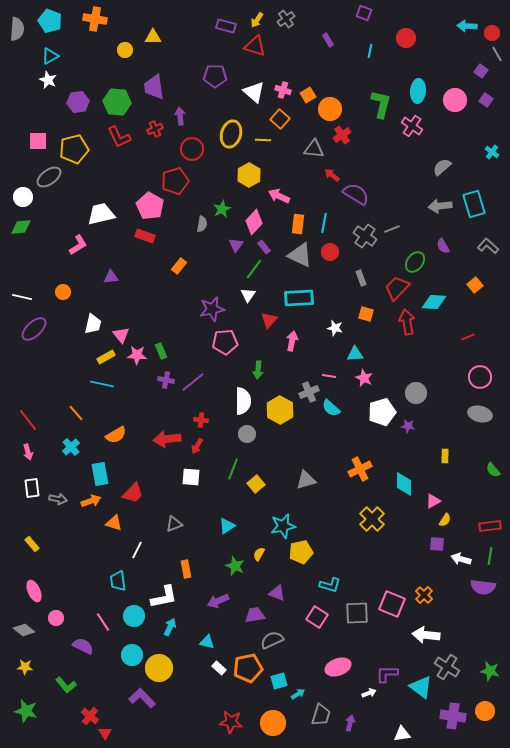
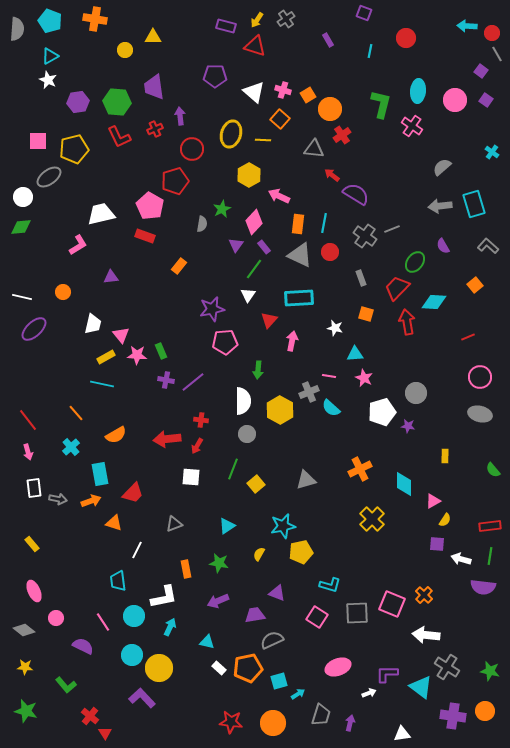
white rectangle at (32, 488): moved 2 px right
green star at (235, 566): moved 16 px left, 3 px up; rotated 12 degrees counterclockwise
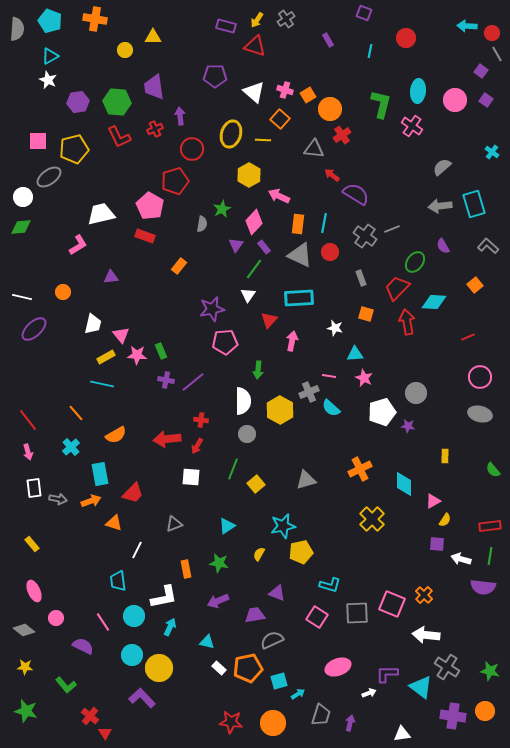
pink cross at (283, 90): moved 2 px right
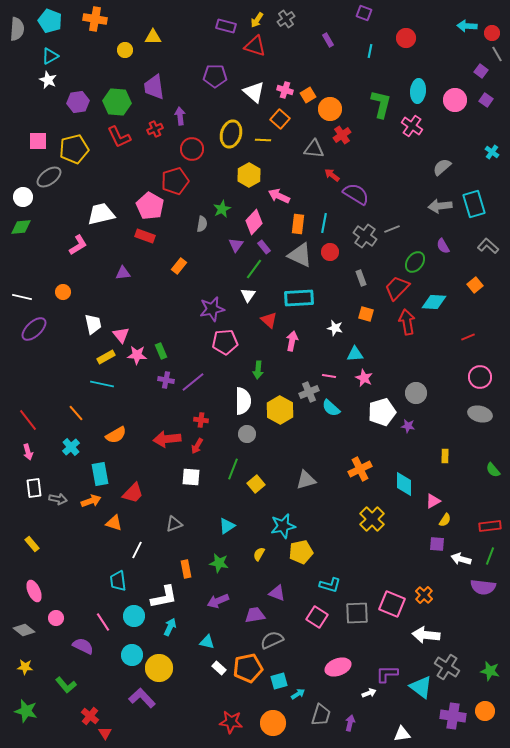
purple triangle at (111, 277): moved 12 px right, 4 px up
red triangle at (269, 320): rotated 30 degrees counterclockwise
white trapezoid at (93, 324): rotated 25 degrees counterclockwise
green line at (490, 556): rotated 12 degrees clockwise
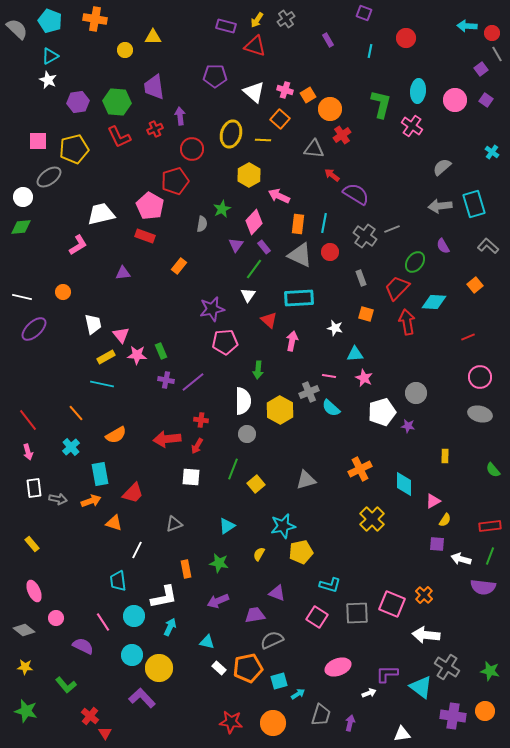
gray semicircle at (17, 29): rotated 50 degrees counterclockwise
purple square at (481, 71): moved 2 px up; rotated 16 degrees clockwise
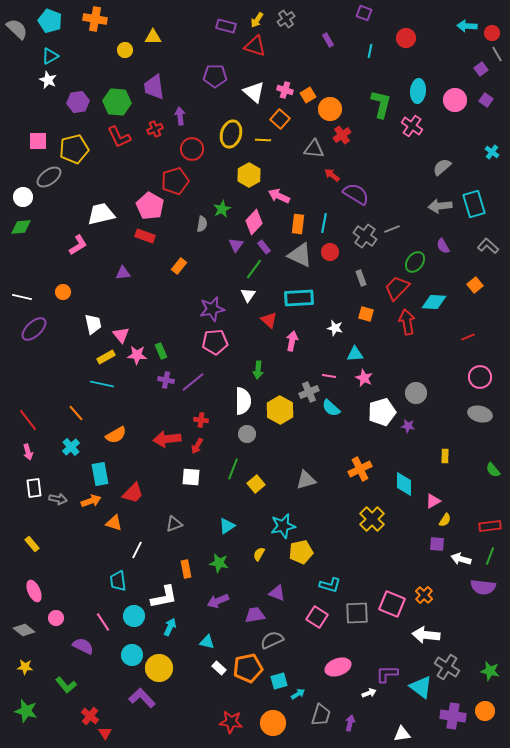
pink pentagon at (225, 342): moved 10 px left
